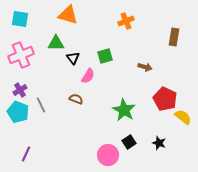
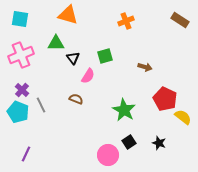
brown rectangle: moved 6 px right, 17 px up; rotated 66 degrees counterclockwise
purple cross: moved 2 px right; rotated 16 degrees counterclockwise
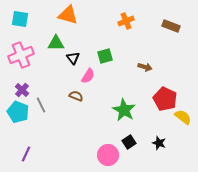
brown rectangle: moved 9 px left, 6 px down; rotated 12 degrees counterclockwise
brown semicircle: moved 3 px up
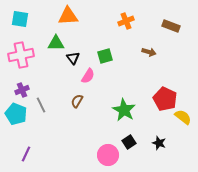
orange triangle: moved 1 px down; rotated 20 degrees counterclockwise
pink cross: rotated 10 degrees clockwise
brown arrow: moved 4 px right, 15 px up
purple cross: rotated 24 degrees clockwise
brown semicircle: moved 1 px right, 5 px down; rotated 80 degrees counterclockwise
cyan pentagon: moved 2 px left, 2 px down
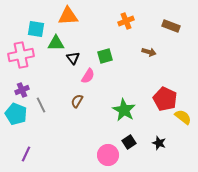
cyan square: moved 16 px right, 10 px down
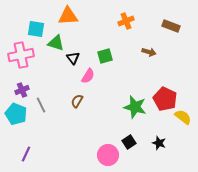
green triangle: rotated 18 degrees clockwise
green star: moved 11 px right, 3 px up; rotated 15 degrees counterclockwise
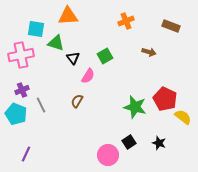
green square: rotated 14 degrees counterclockwise
